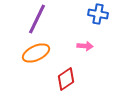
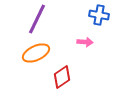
blue cross: moved 1 px right, 1 px down
pink arrow: moved 4 px up
red diamond: moved 4 px left, 2 px up
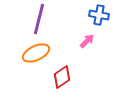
purple line: moved 2 px right; rotated 12 degrees counterclockwise
pink arrow: moved 2 px right, 1 px up; rotated 49 degrees counterclockwise
